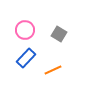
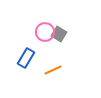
pink circle: moved 20 px right, 2 px down
blue rectangle: rotated 12 degrees counterclockwise
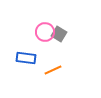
blue rectangle: rotated 66 degrees clockwise
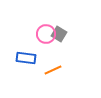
pink circle: moved 1 px right, 2 px down
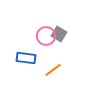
pink circle: moved 2 px down
orange line: rotated 12 degrees counterclockwise
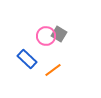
blue rectangle: moved 1 px right, 1 px down; rotated 36 degrees clockwise
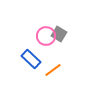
blue rectangle: moved 4 px right
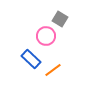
gray square: moved 1 px right, 15 px up
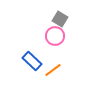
pink circle: moved 9 px right
blue rectangle: moved 1 px right, 2 px down
